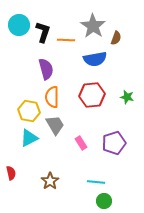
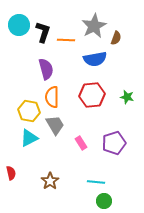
gray star: moved 1 px right; rotated 10 degrees clockwise
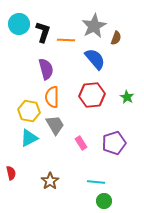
cyan circle: moved 1 px up
blue semicircle: rotated 120 degrees counterclockwise
green star: rotated 16 degrees clockwise
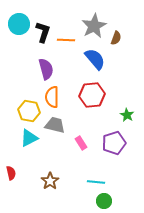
green star: moved 18 px down
gray trapezoid: rotated 45 degrees counterclockwise
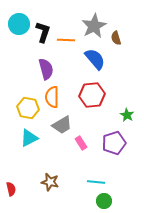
brown semicircle: rotated 144 degrees clockwise
yellow hexagon: moved 1 px left, 3 px up
gray trapezoid: moved 7 px right; rotated 135 degrees clockwise
red semicircle: moved 16 px down
brown star: moved 1 px down; rotated 24 degrees counterclockwise
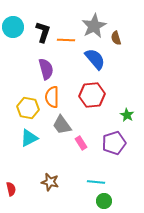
cyan circle: moved 6 px left, 3 px down
gray trapezoid: rotated 85 degrees clockwise
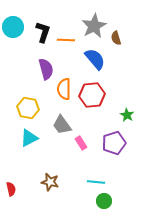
orange semicircle: moved 12 px right, 8 px up
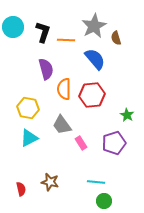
red semicircle: moved 10 px right
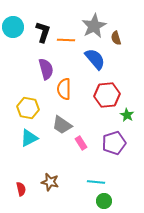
red hexagon: moved 15 px right
gray trapezoid: rotated 20 degrees counterclockwise
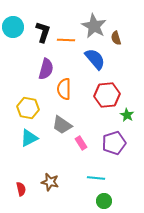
gray star: rotated 15 degrees counterclockwise
purple semicircle: rotated 30 degrees clockwise
cyan line: moved 4 px up
